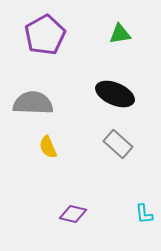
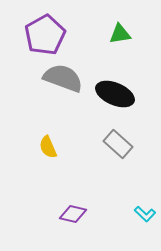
gray semicircle: moved 30 px right, 25 px up; rotated 18 degrees clockwise
cyan L-shape: moved 1 px right; rotated 40 degrees counterclockwise
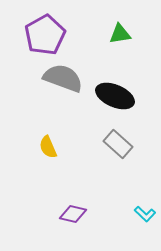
black ellipse: moved 2 px down
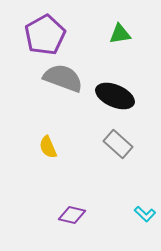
purple diamond: moved 1 px left, 1 px down
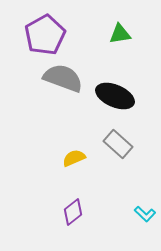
yellow semicircle: moved 26 px right, 11 px down; rotated 90 degrees clockwise
purple diamond: moved 1 px right, 3 px up; rotated 52 degrees counterclockwise
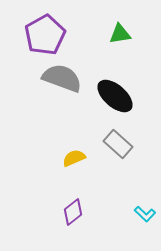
gray semicircle: moved 1 px left
black ellipse: rotated 18 degrees clockwise
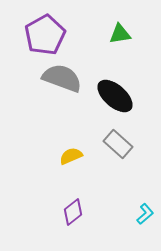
yellow semicircle: moved 3 px left, 2 px up
cyan L-shape: rotated 85 degrees counterclockwise
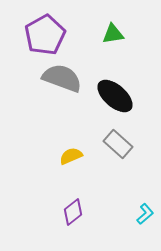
green triangle: moved 7 px left
